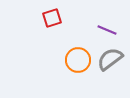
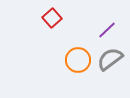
red square: rotated 24 degrees counterclockwise
purple line: rotated 66 degrees counterclockwise
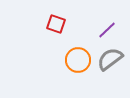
red square: moved 4 px right, 6 px down; rotated 30 degrees counterclockwise
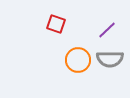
gray semicircle: rotated 144 degrees counterclockwise
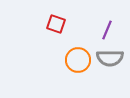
purple line: rotated 24 degrees counterclockwise
gray semicircle: moved 1 px up
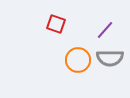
purple line: moved 2 px left; rotated 18 degrees clockwise
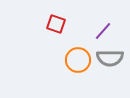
purple line: moved 2 px left, 1 px down
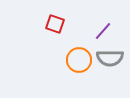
red square: moved 1 px left
orange circle: moved 1 px right
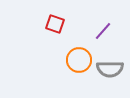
gray semicircle: moved 11 px down
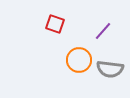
gray semicircle: rotated 8 degrees clockwise
